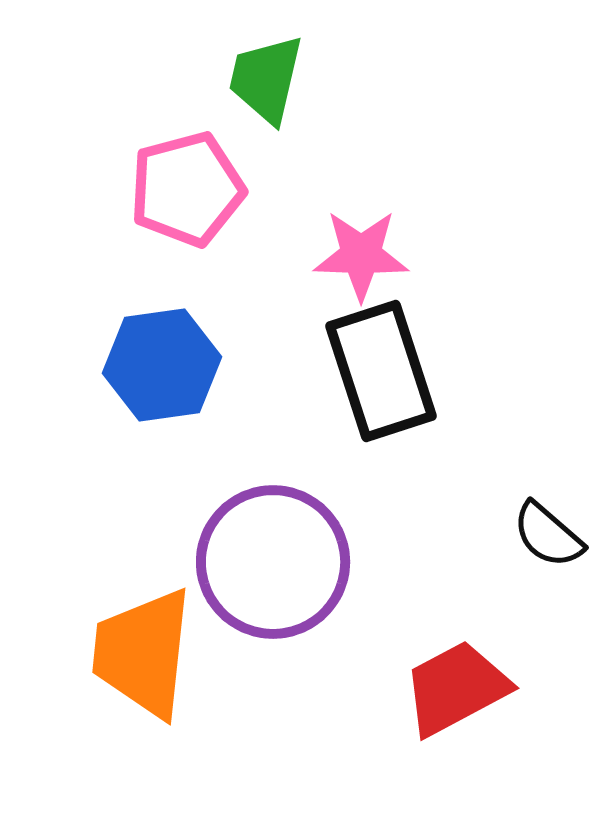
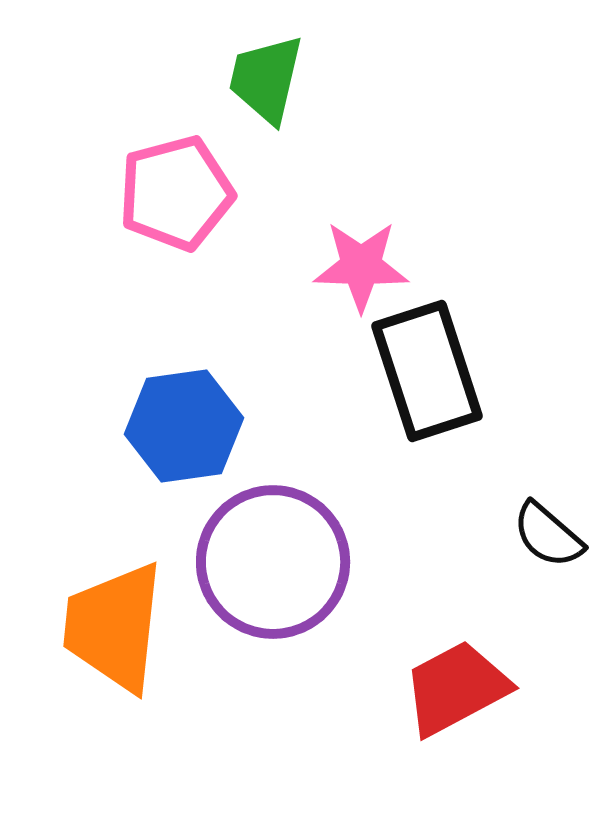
pink pentagon: moved 11 px left, 4 px down
pink star: moved 11 px down
blue hexagon: moved 22 px right, 61 px down
black rectangle: moved 46 px right
orange trapezoid: moved 29 px left, 26 px up
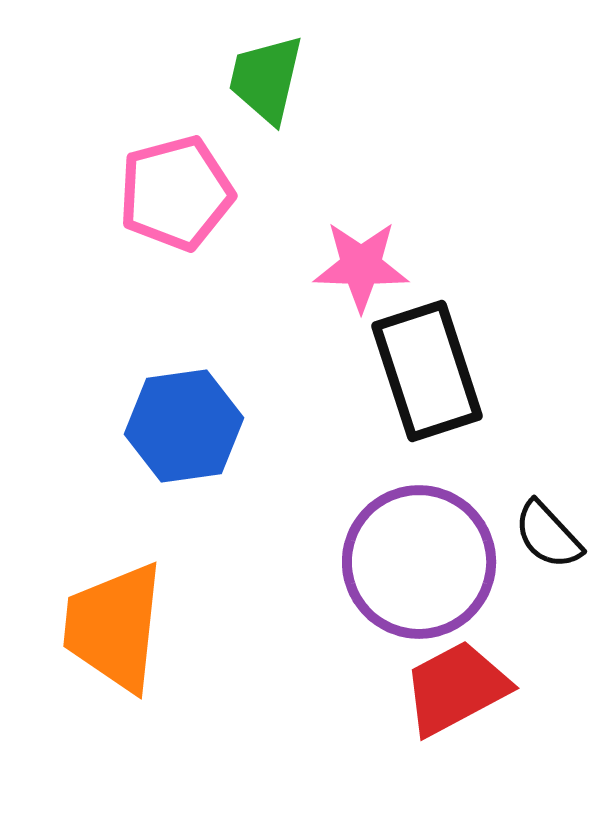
black semicircle: rotated 6 degrees clockwise
purple circle: moved 146 px right
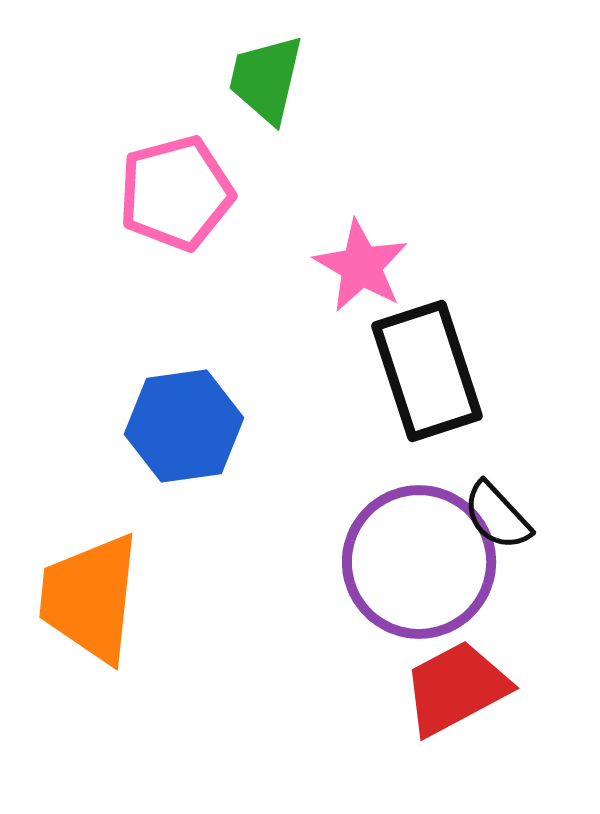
pink star: rotated 28 degrees clockwise
black semicircle: moved 51 px left, 19 px up
orange trapezoid: moved 24 px left, 29 px up
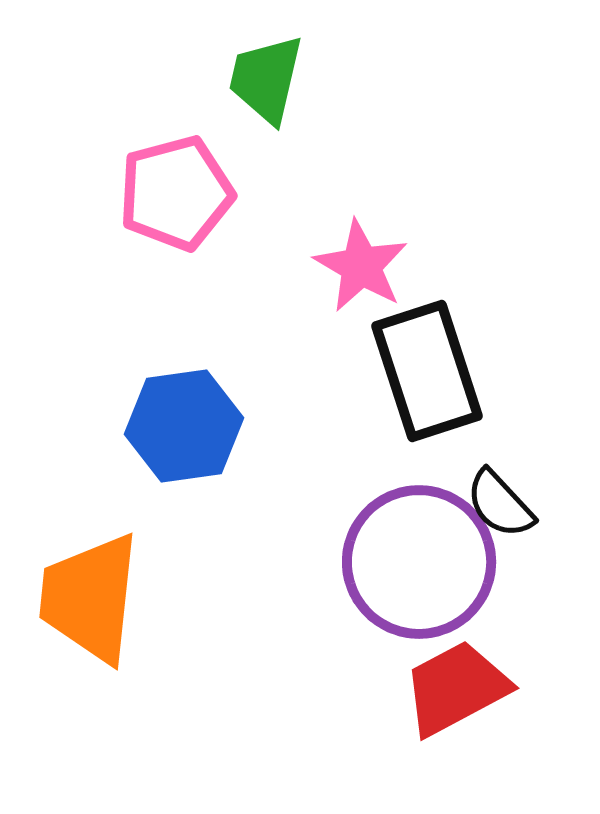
black semicircle: moved 3 px right, 12 px up
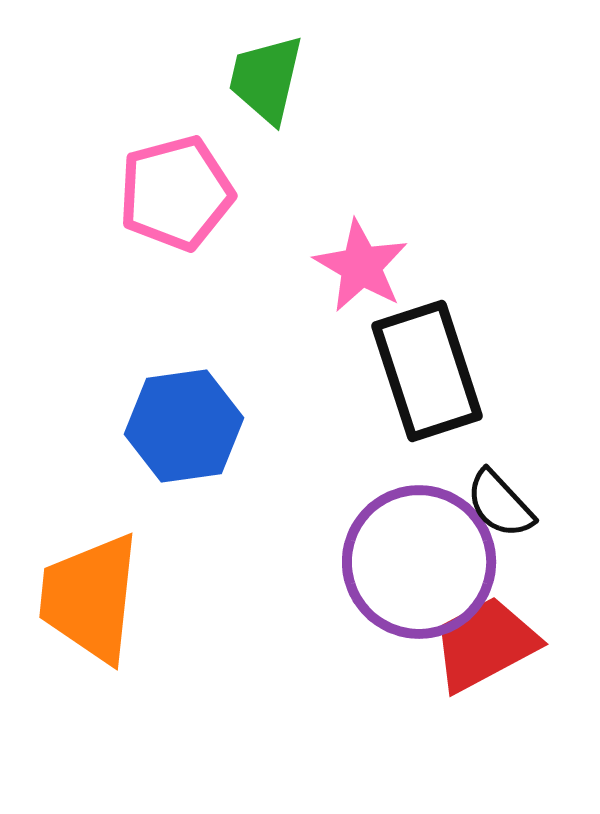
red trapezoid: moved 29 px right, 44 px up
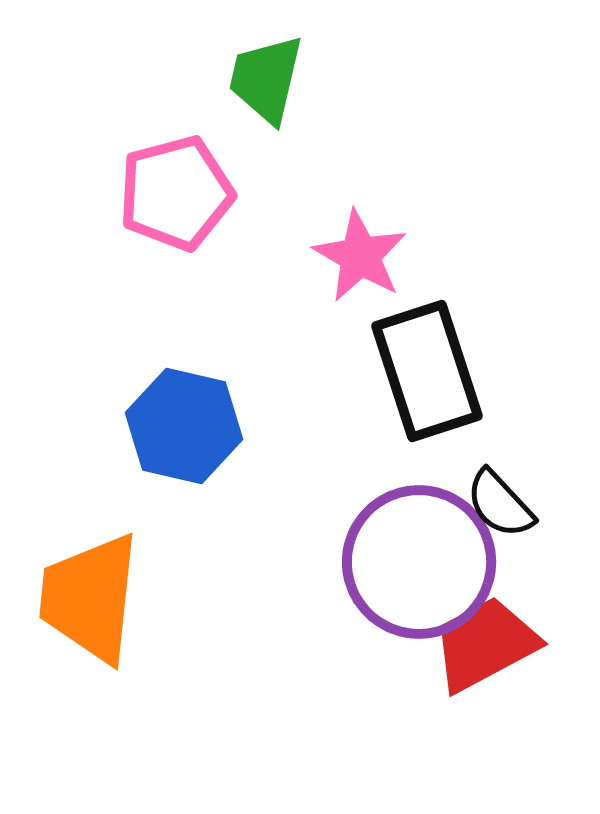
pink star: moved 1 px left, 10 px up
blue hexagon: rotated 21 degrees clockwise
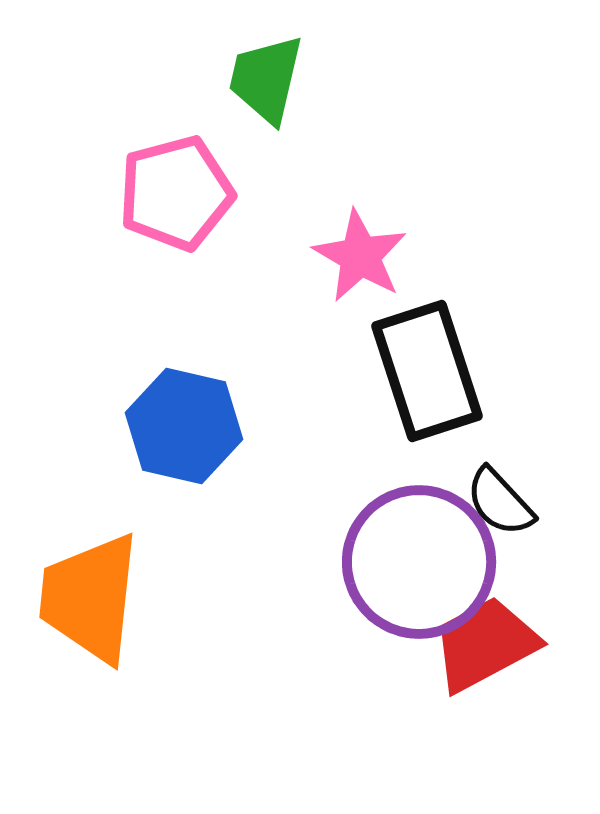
black semicircle: moved 2 px up
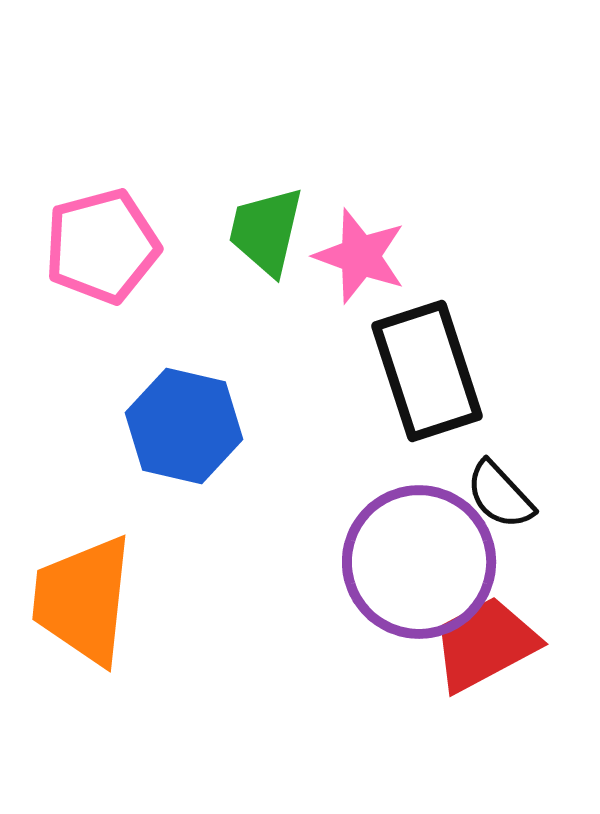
green trapezoid: moved 152 px down
pink pentagon: moved 74 px left, 53 px down
pink star: rotated 10 degrees counterclockwise
black semicircle: moved 7 px up
orange trapezoid: moved 7 px left, 2 px down
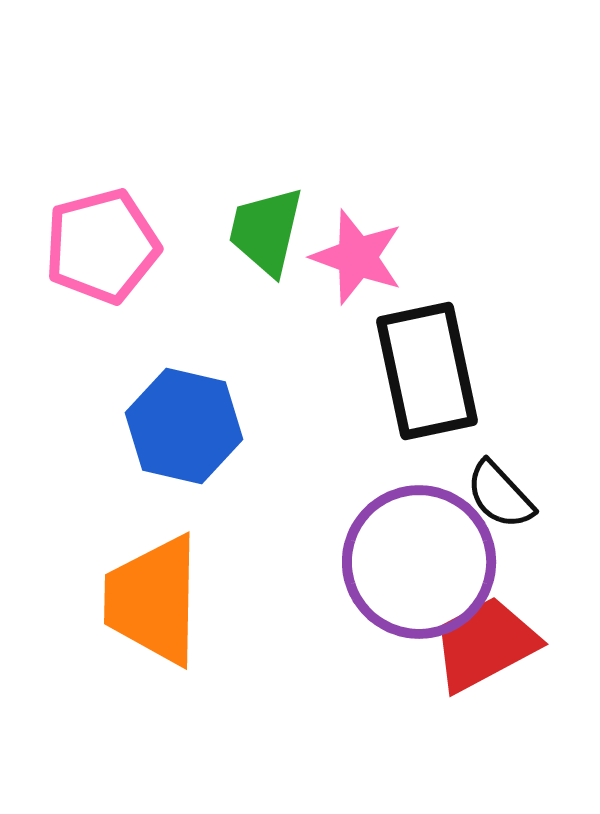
pink star: moved 3 px left, 1 px down
black rectangle: rotated 6 degrees clockwise
orange trapezoid: moved 70 px right; rotated 5 degrees counterclockwise
